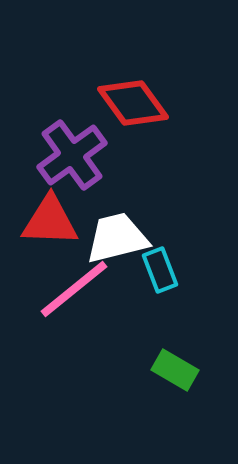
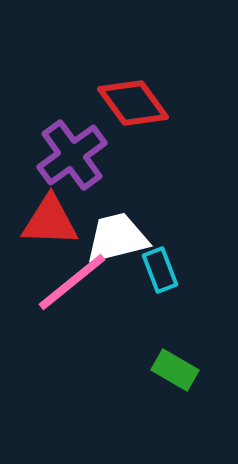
pink line: moved 2 px left, 7 px up
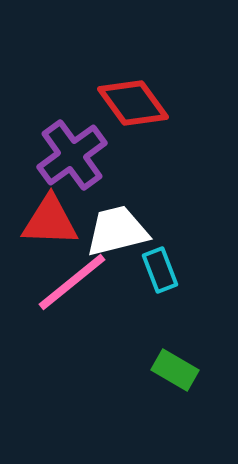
white trapezoid: moved 7 px up
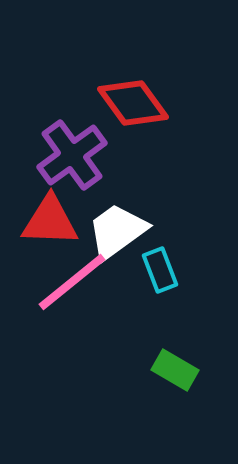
white trapezoid: rotated 22 degrees counterclockwise
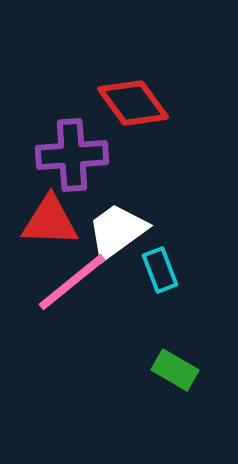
purple cross: rotated 32 degrees clockwise
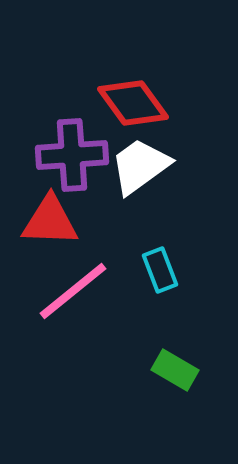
white trapezoid: moved 23 px right, 65 px up
pink line: moved 1 px right, 9 px down
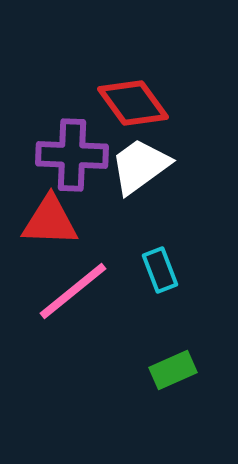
purple cross: rotated 6 degrees clockwise
green rectangle: moved 2 px left; rotated 54 degrees counterclockwise
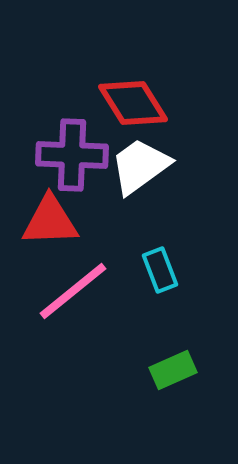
red diamond: rotated 4 degrees clockwise
red triangle: rotated 4 degrees counterclockwise
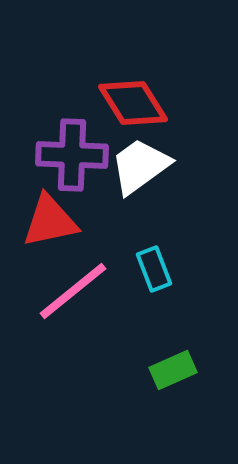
red triangle: rotated 10 degrees counterclockwise
cyan rectangle: moved 6 px left, 1 px up
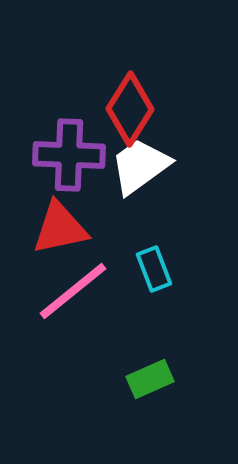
red diamond: moved 3 px left, 6 px down; rotated 64 degrees clockwise
purple cross: moved 3 px left
red triangle: moved 10 px right, 7 px down
green rectangle: moved 23 px left, 9 px down
